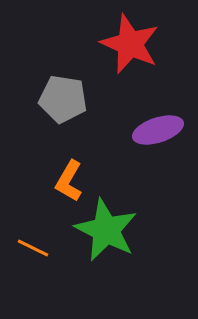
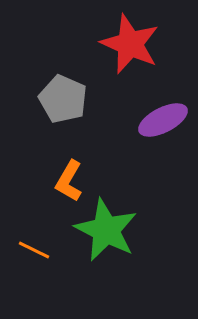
gray pentagon: rotated 15 degrees clockwise
purple ellipse: moved 5 px right, 10 px up; rotated 9 degrees counterclockwise
orange line: moved 1 px right, 2 px down
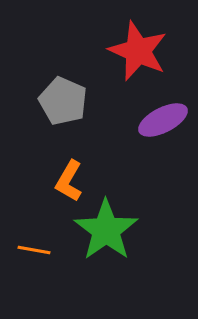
red star: moved 8 px right, 7 px down
gray pentagon: moved 2 px down
green star: rotated 10 degrees clockwise
orange line: rotated 16 degrees counterclockwise
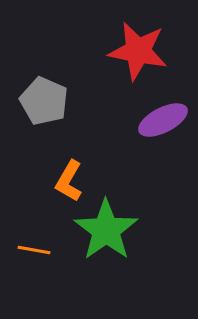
red star: rotated 12 degrees counterclockwise
gray pentagon: moved 19 px left
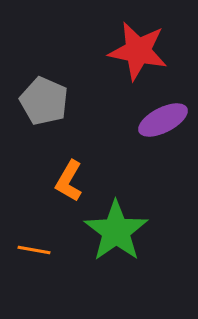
green star: moved 10 px right, 1 px down
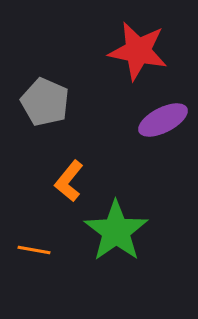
gray pentagon: moved 1 px right, 1 px down
orange L-shape: rotated 9 degrees clockwise
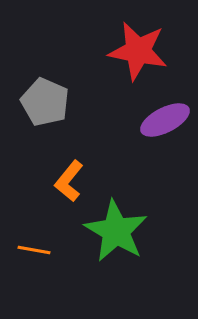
purple ellipse: moved 2 px right
green star: rotated 6 degrees counterclockwise
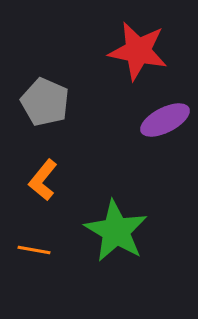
orange L-shape: moved 26 px left, 1 px up
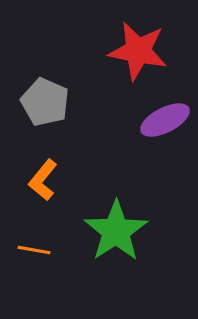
green star: rotated 8 degrees clockwise
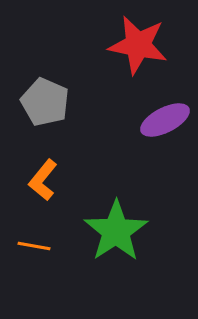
red star: moved 6 px up
orange line: moved 4 px up
